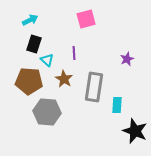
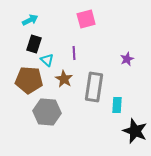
brown pentagon: moved 1 px up
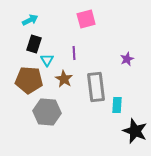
cyan triangle: rotated 16 degrees clockwise
gray rectangle: moved 2 px right; rotated 16 degrees counterclockwise
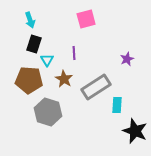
cyan arrow: rotated 98 degrees clockwise
gray rectangle: rotated 64 degrees clockwise
gray hexagon: moved 1 px right; rotated 12 degrees clockwise
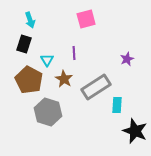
black rectangle: moved 10 px left
brown pentagon: rotated 24 degrees clockwise
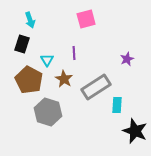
black rectangle: moved 2 px left
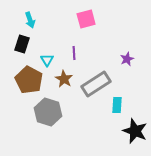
gray rectangle: moved 3 px up
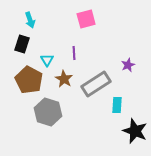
purple star: moved 1 px right, 6 px down
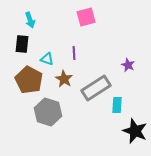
pink square: moved 2 px up
black rectangle: rotated 12 degrees counterclockwise
cyan triangle: moved 1 px up; rotated 40 degrees counterclockwise
purple star: rotated 24 degrees counterclockwise
gray rectangle: moved 4 px down
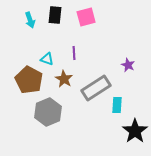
black rectangle: moved 33 px right, 29 px up
gray hexagon: rotated 20 degrees clockwise
black star: rotated 15 degrees clockwise
